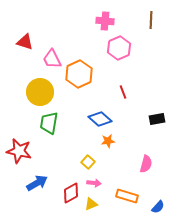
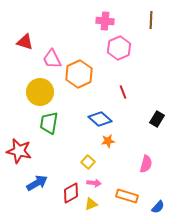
black rectangle: rotated 49 degrees counterclockwise
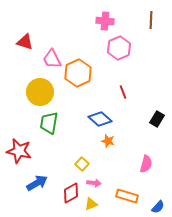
orange hexagon: moved 1 px left, 1 px up
orange star: rotated 24 degrees clockwise
yellow square: moved 6 px left, 2 px down
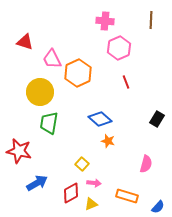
red line: moved 3 px right, 10 px up
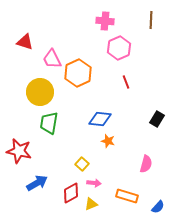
blue diamond: rotated 35 degrees counterclockwise
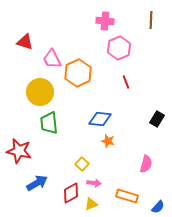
green trapezoid: rotated 15 degrees counterclockwise
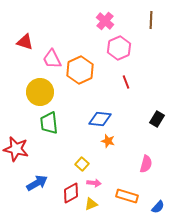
pink cross: rotated 36 degrees clockwise
orange hexagon: moved 2 px right, 3 px up
red star: moved 3 px left, 2 px up
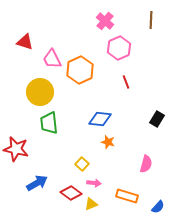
orange star: moved 1 px down
red diamond: rotated 65 degrees clockwise
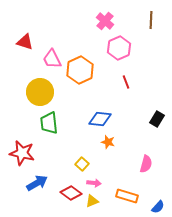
red star: moved 6 px right, 4 px down
yellow triangle: moved 1 px right, 3 px up
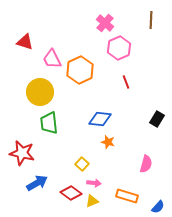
pink cross: moved 2 px down
